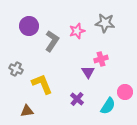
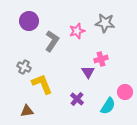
purple circle: moved 5 px up
gray cross: moved 8 px right, 2 px up
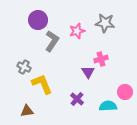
purple circle: moved 9 px right, 1 px up
cyan semicircle: rotated 126 degrees counterclockwise
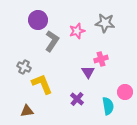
cyan semicircle: rotated 84 degrees clockwise
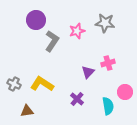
purple circle: moved 2 px left
pink cross: moved 7 px right, 4 px down
gray cross: moved 10 px left, 17 px down
purple triangle: rotated 16 degrees clockwise
yellow L-shape: rotated 35 degrees counterclockwise
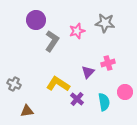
yellow L-shape: moved 16 px right
cyan semicircle: moved 4 px left, 4 px up
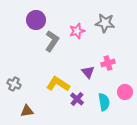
purple triangle: rotated 24 degrees counterclockwise
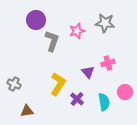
gray L-shape: rotated 15 degrees counterclockwise
yellow L-shape: rotated 90 degrees clockwise
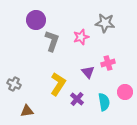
pink star: moved 4 px right, 6 px down
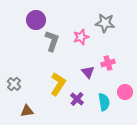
gray cross: rotated 16 degrees clockwise
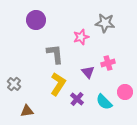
gray L-shape: moved 3 px right, 13 px down; rotated 25 degrees counterclockwise
cyan semicircle: rotated 144 degrees clockwise
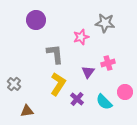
purple triangle: rotated 16 degrees clockwise
